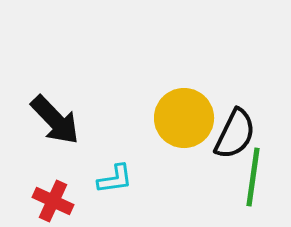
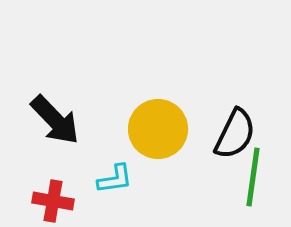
yellow circle: moved 26 px left, 11 px down
red cross: rotated 15 degrees counterclockwise
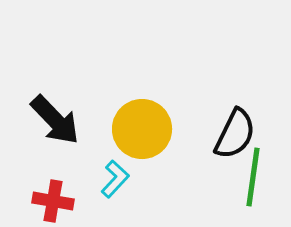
yellow circle: moved 16 px left
cyan L-shape: rotated 39 degrees counterclockwise
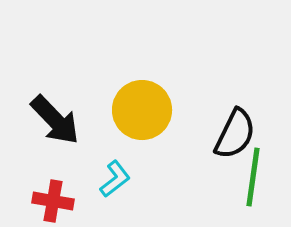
yellow circle: moved 19 px up
cyan L-shape: rotated 9 degrees clockwise
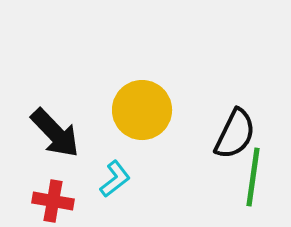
black arrow: moved 13 px down
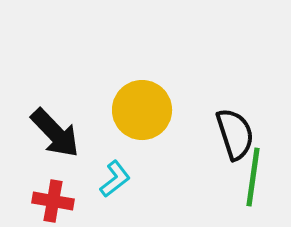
black semicircle: rotated 44 degrees counterclockwise
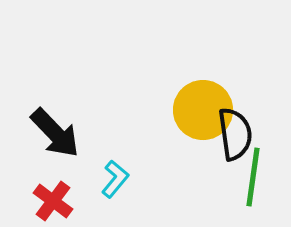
yellow circle: moved 61 px right
black semicircle: rotated 10 degrees clockwise
cyan L-shape: rotated 12 degrees counterclockwise
red cross: rotated 27 degrees clockwise
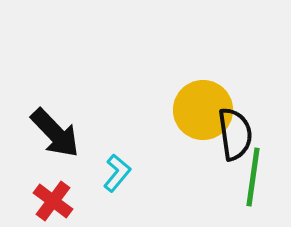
cyan L-shape: moved 2 px right, 6 px up
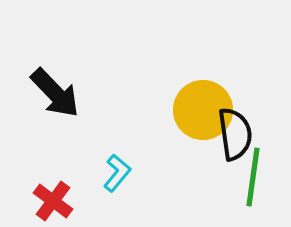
black arrow: moved 40 px up
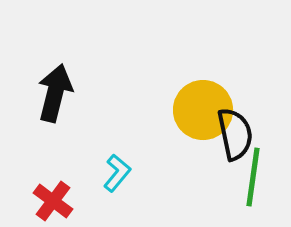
black arrow: rotated 122 degrees counterclockwise
black semicircle: rotated 4 degrees counterclockwise
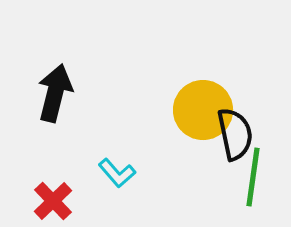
cyan L-shape: rotated 99 degrees clockwise
red cross: rotated 9 degrees clockwise
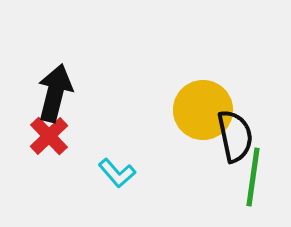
black semicircle: moved 2 px down
red cross: moved 4 px left, 65 px up
